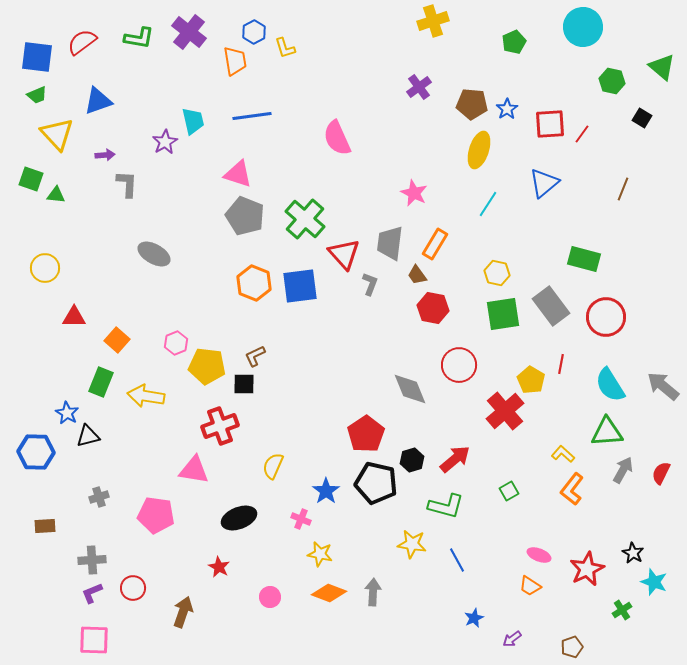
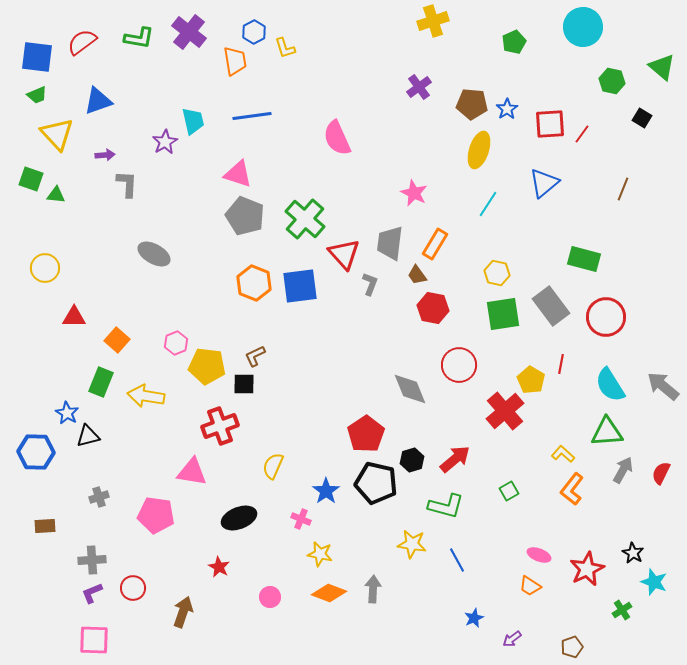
pink triangle at (194, 470): moved 2 px left, 2 px down
gray arrow at (373, 592): moved 3 px up
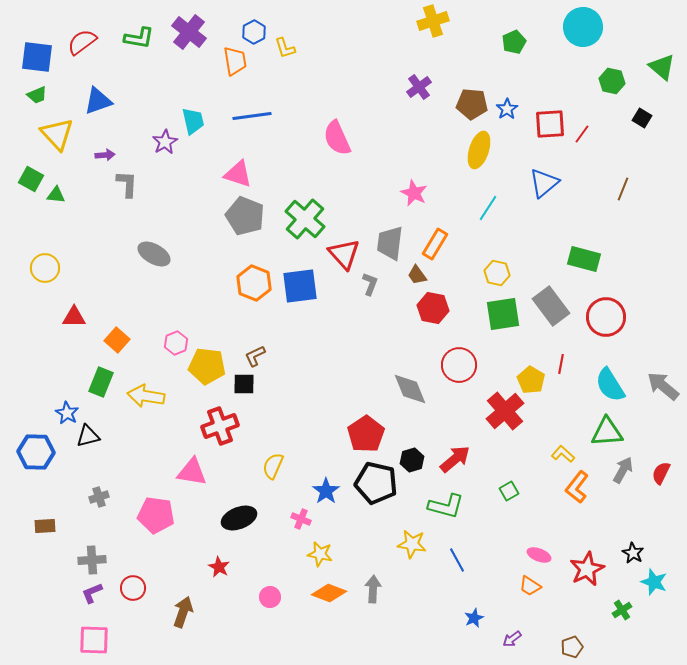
green square at (31, 179): rotated 10 degrees clockwise
cyan line at (488, 204): moved 4 px down
orange L-shape at (572, 489): moved 5 px right, 2 px up
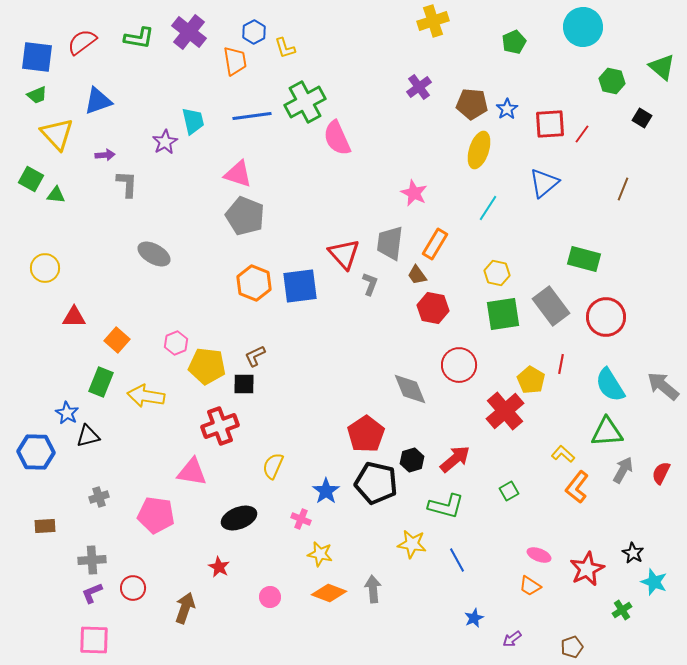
green cross at (305, 219): moved 117 px up; rotated 21 degrees clockwise
gray arrow at (373, 589): rotated 8 degrees counterclockwise
brown arrow at (183, 612): moved 2 px right, 4 px up
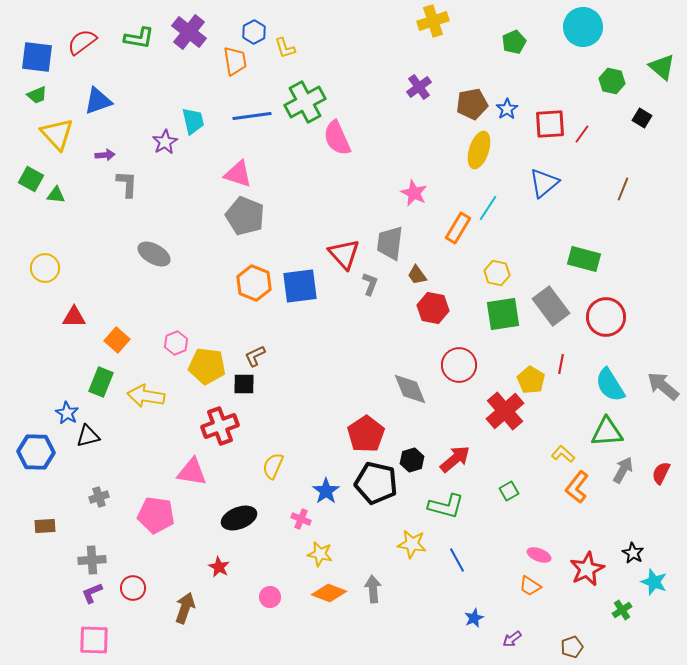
brown pentagon at (472, 104): rotated 16 degrees counterclockwise
orange rectangle at (435, 244): moved 23 px right, 16 px up
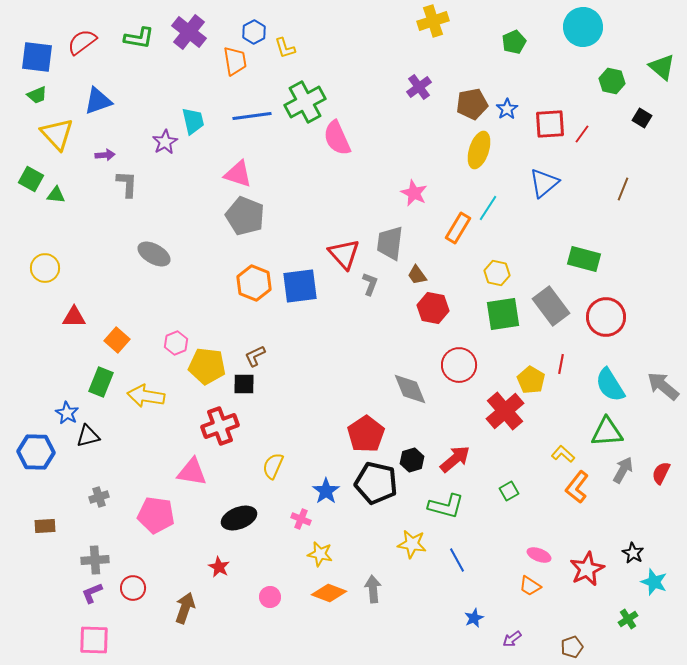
gray cross at (92, 560): moved 3 px right
green cross at (622, 610): moved 6 px right, 9 px down
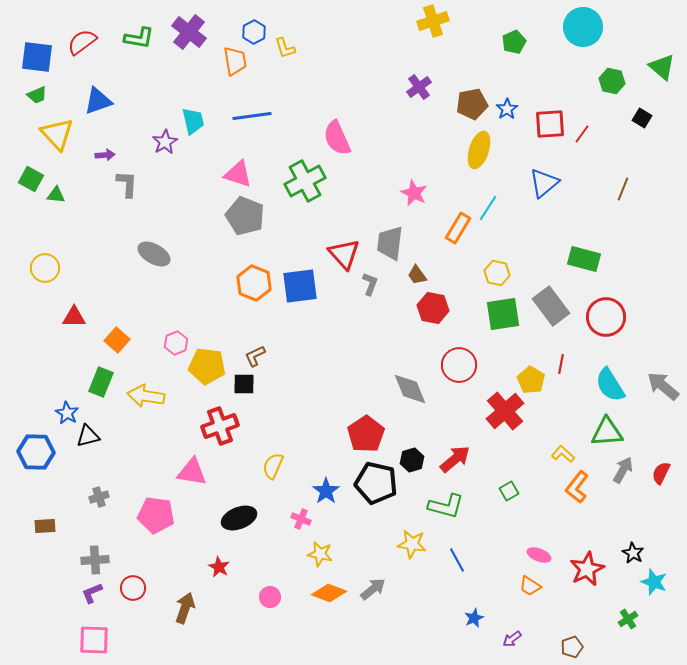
green cross at (305, 102): moved 79 px down
gray arrow at (373, 589): rotated 56 degrees clockwise
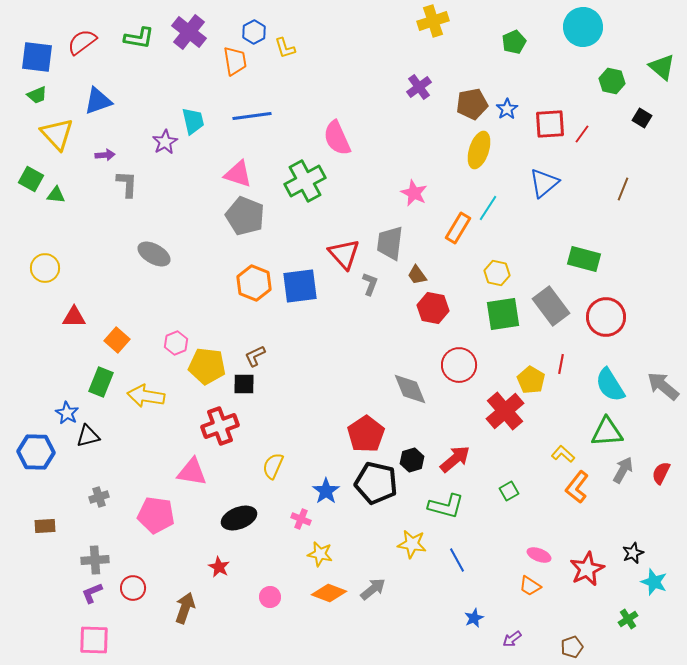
black star at (633, 553): rotated 20 degrees clockwise
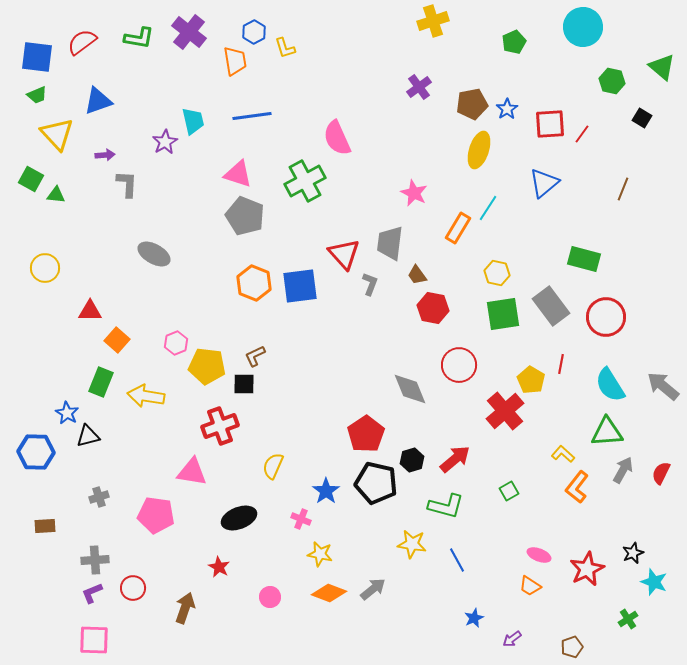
red triangle at (74, 317): moved 16 px right, 6 px up
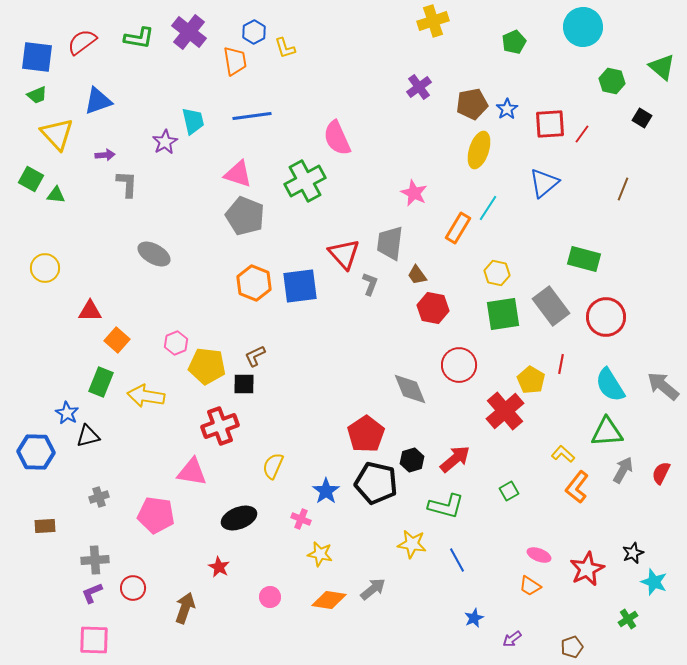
orange diamond at (329, 593): moved 7 px down; rotated 12 degrees counterclockwise
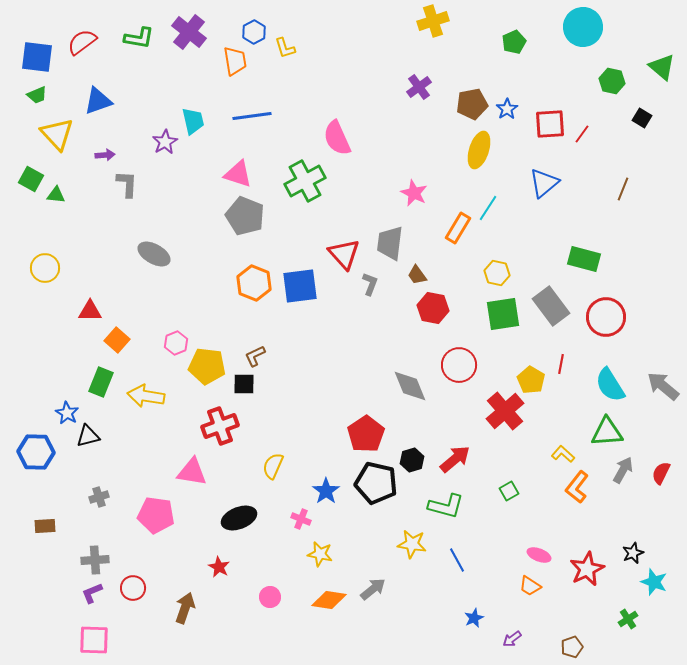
gray diamond at (410, 389): moved 3 px up
